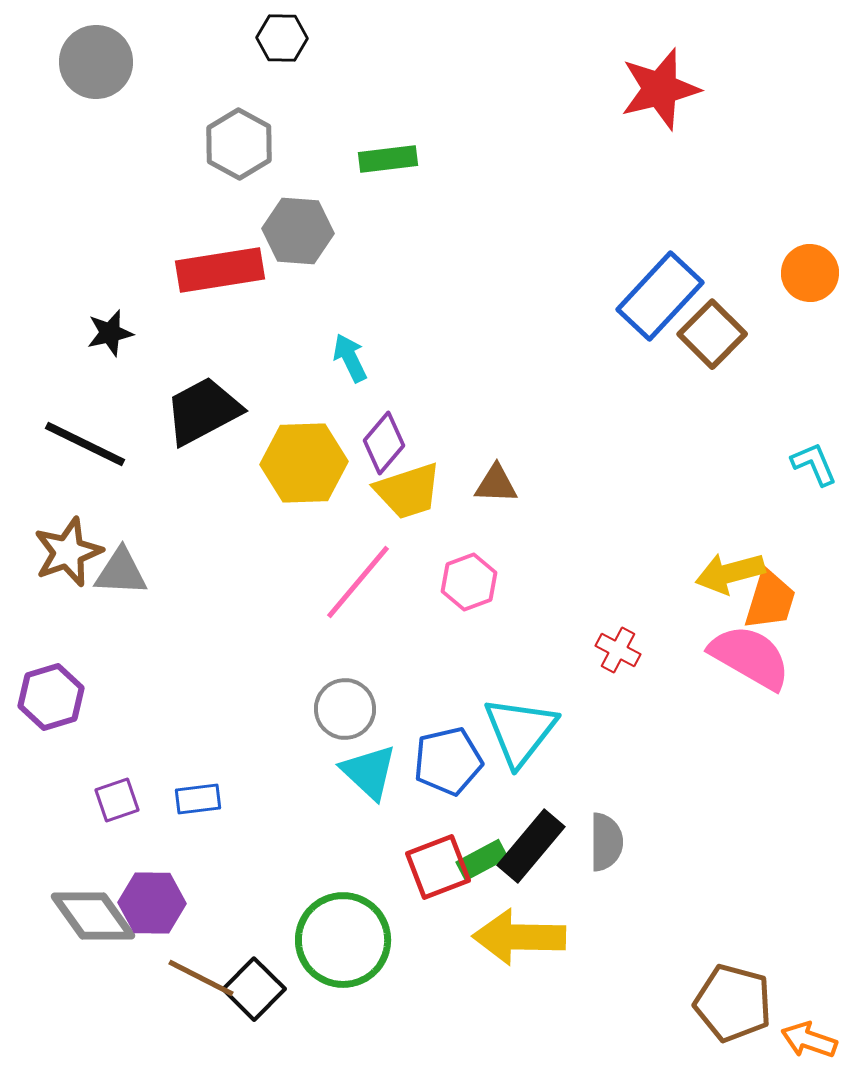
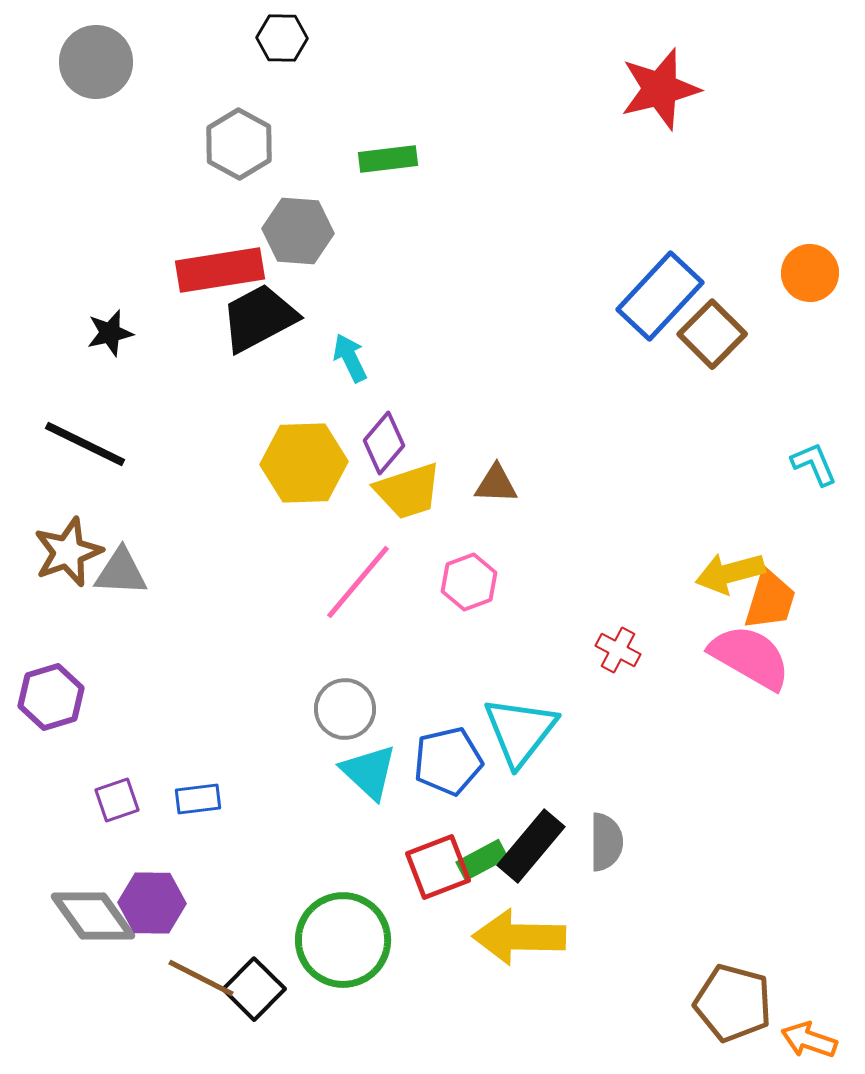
black trapezoid at (203, 411): moved 56 px right, 93 px up
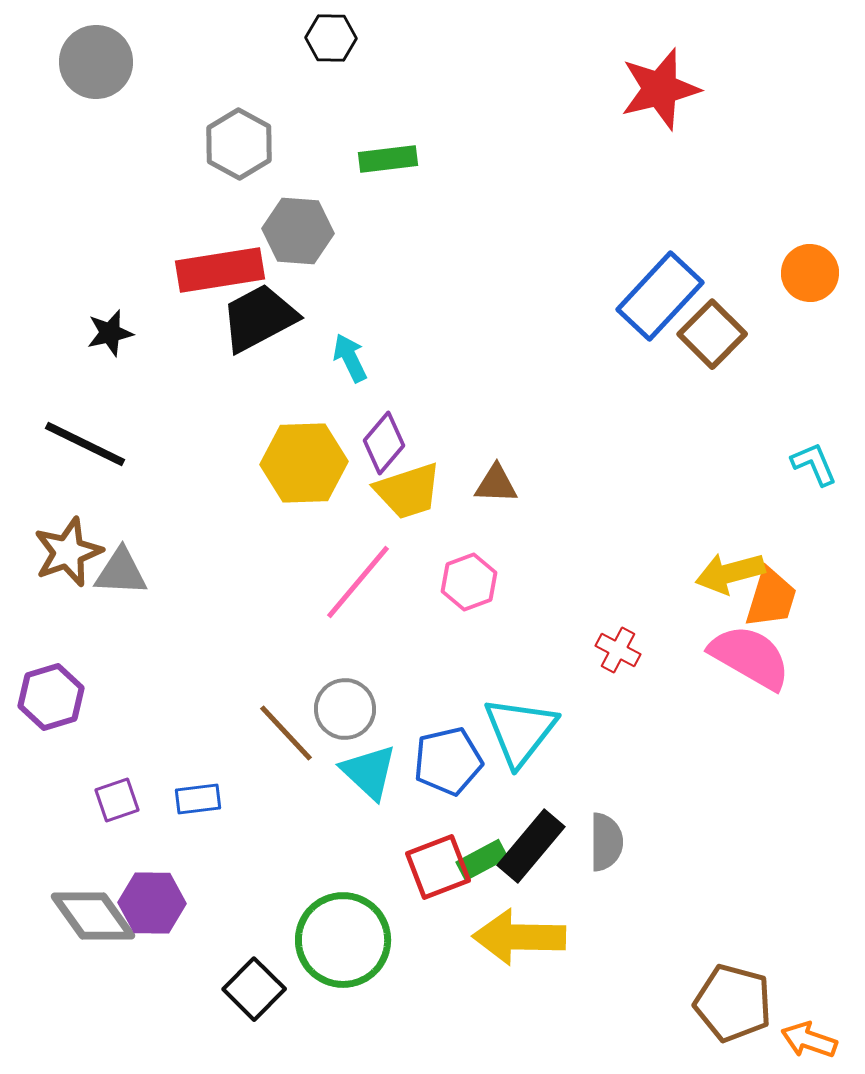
black hexagon at (282, 38): moved 49 px right
orange trapezoid at (770, 600): moved 1 px right, 2 px up
brown line at (201, 978): moved 85 px right, 245 px up; rotated 20 degrees clockwise
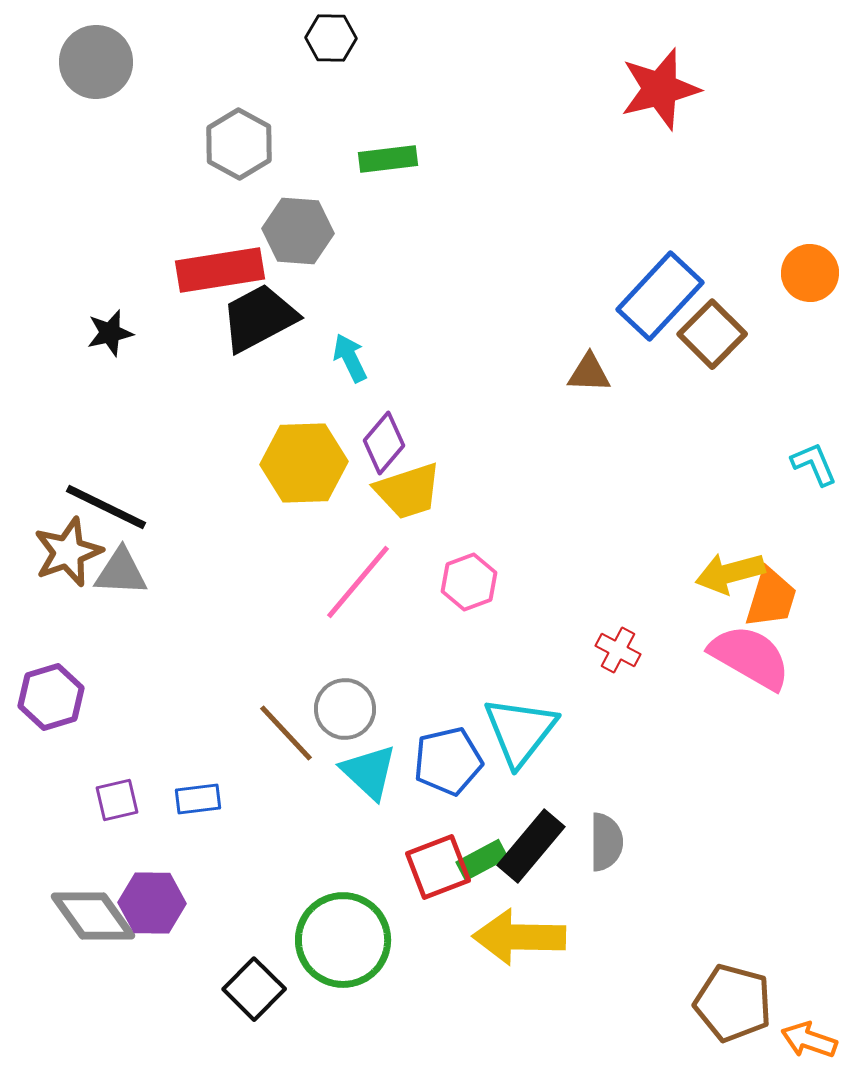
black line at (85, 444): moved 21 px right, 63 px down
brown triangle at (496, 484): moved 93 px right, 111 px up
purple square at (117, 800): rotated 6 degrees clockwise
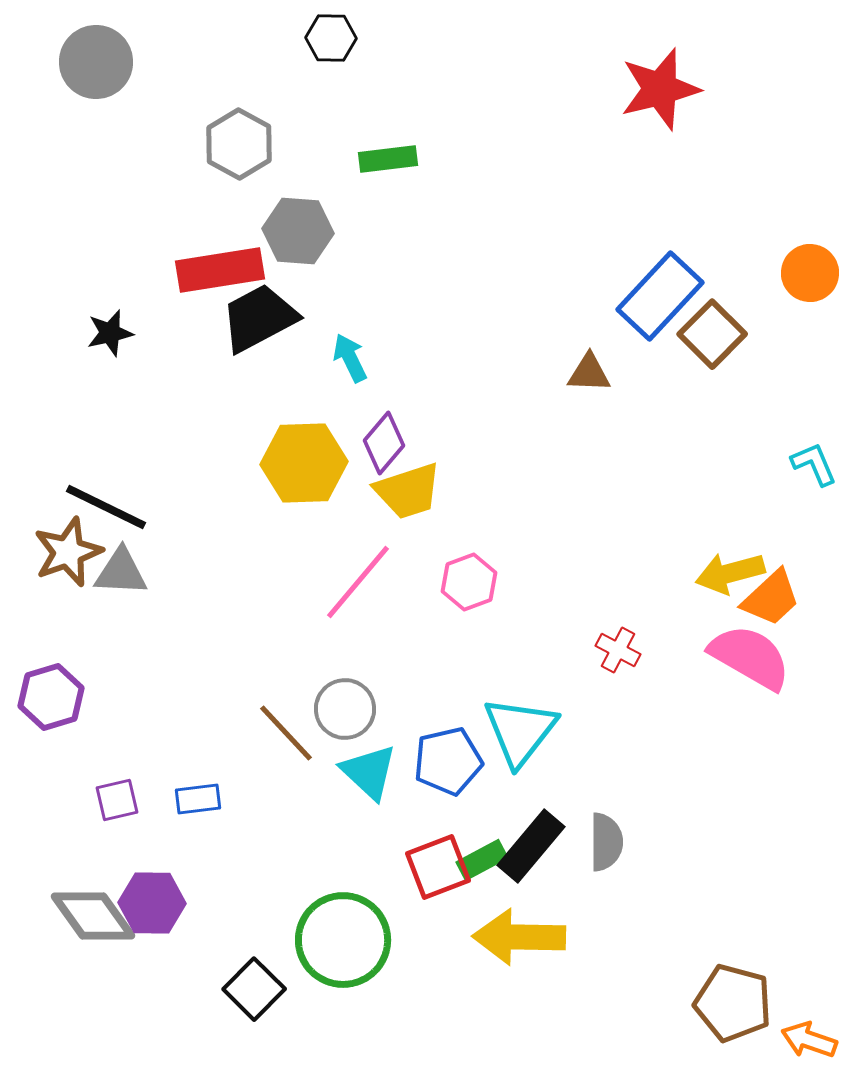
orange trapezoid at (771, 598): rotated 30 degrees clockwise
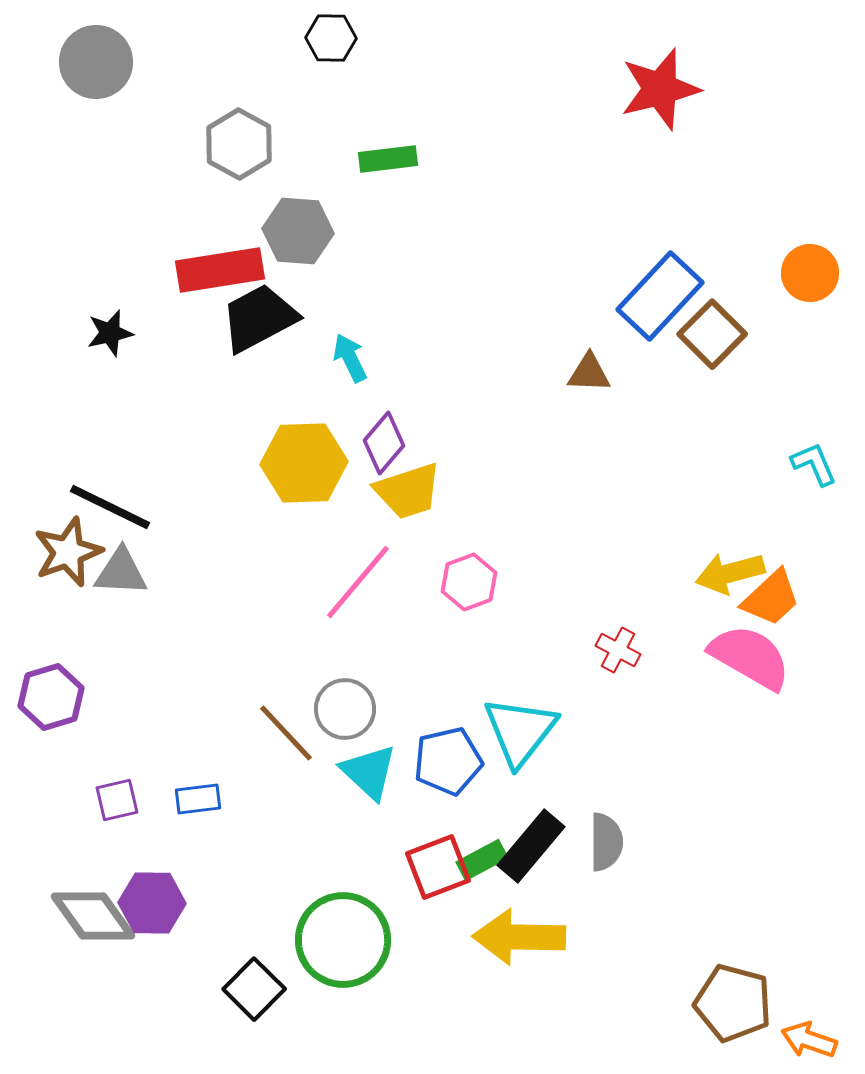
black line at (106, 507): moved 4 px right
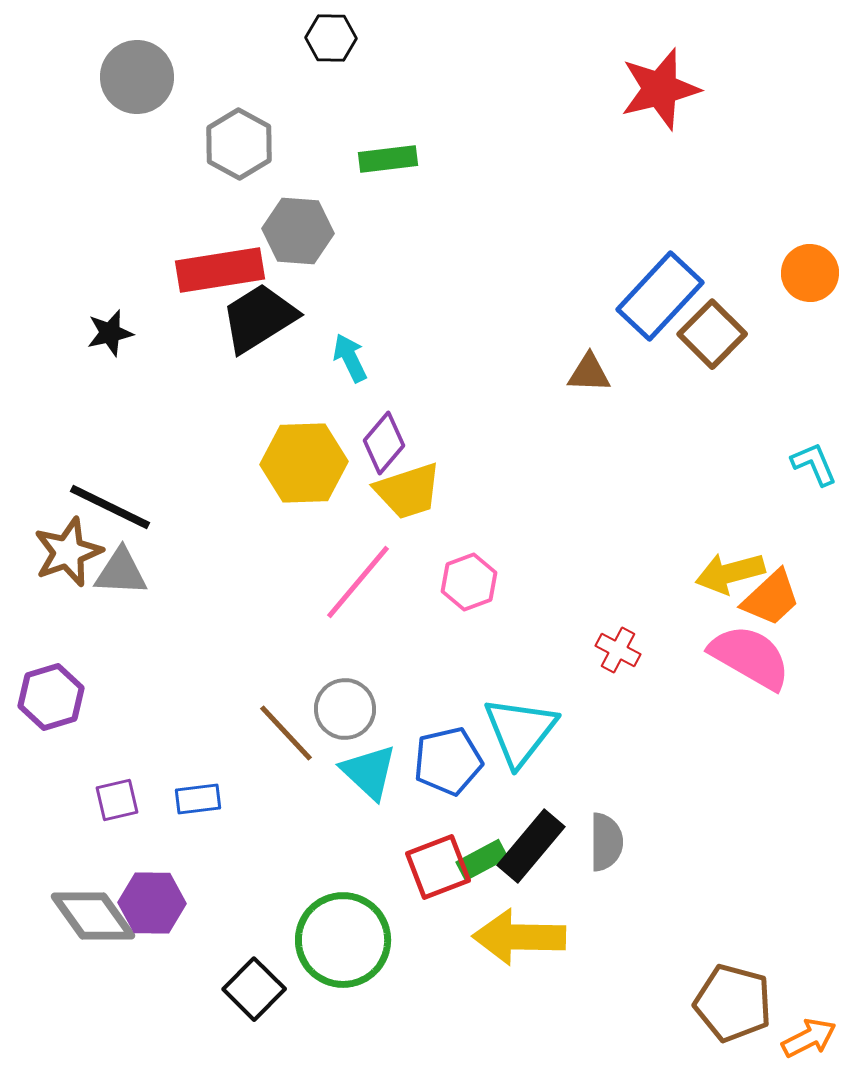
gray circle at (96, 62): moved 41 px right, 15 px down
black trapezoid at (259, 318): rotated 4 degrees counterclockwise
orange arrow at (809, 1040): moved 2 px up; rotated 134 degrees clockwise
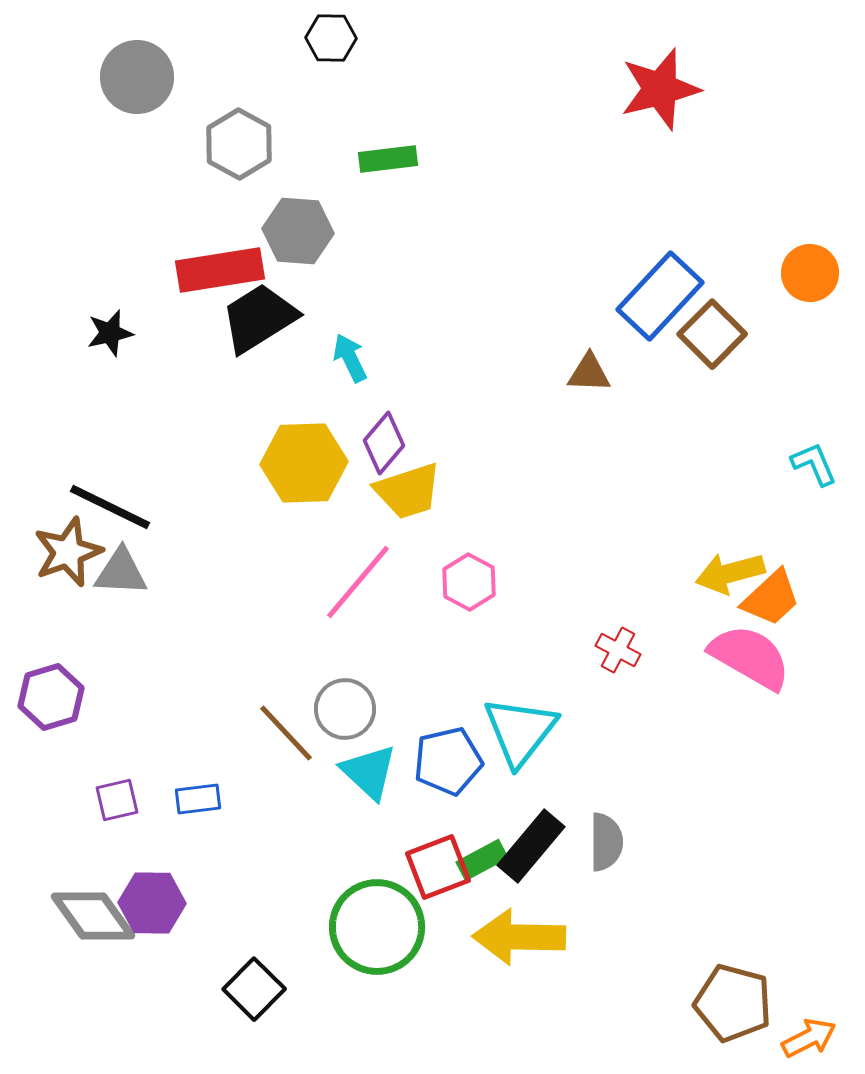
pink hexagon at (469, 582): rotated 12 degrees counterclockwise
green circle at (343, 940): moved 34 px right, 13 px up
